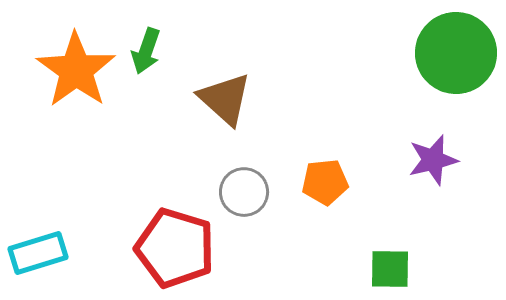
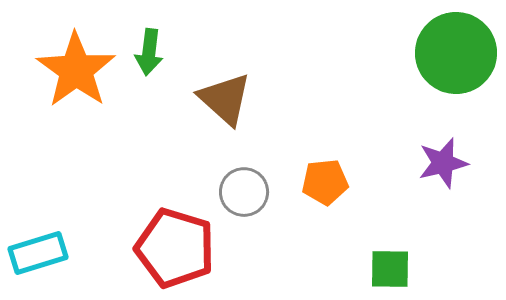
green arrow: moved 3 px right, 1 px down; rotated 12 degrees counterclockwise
purple star: moved 10 px right, 3 px down
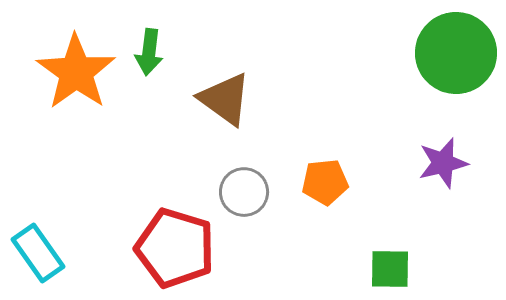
orange star: moved 2 px down
brown triangle: rotated 6 degrees counterclockwise
cyan rectangle: rotated 72 degrees clockwise
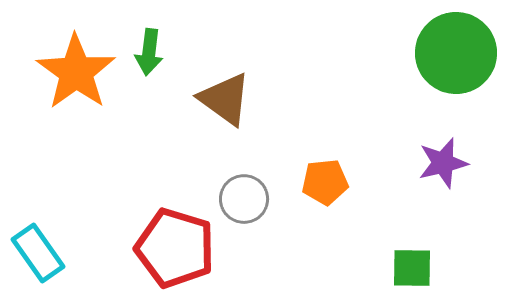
gray circle: moved 7 px down
green square: moved 22 px right, 1 px up
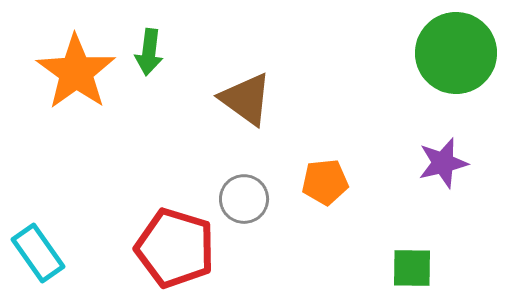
brown triangle: moved 21 px right
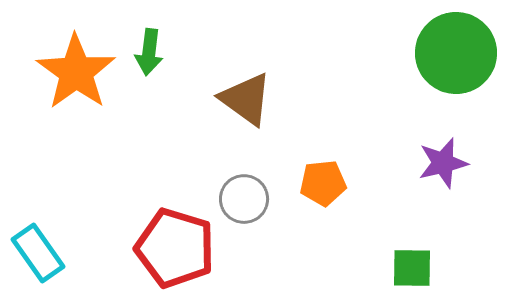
orange pentagon: moved 2 px left, 1 px down
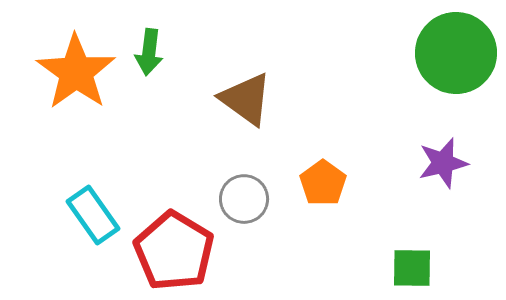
orange pentagon: rotated 30 degrees counterclockwise
red pentagon: moved 1 px left, 3 px down; rotated 14 degrees clockwise
cyan rectangle: moved 55 px right, 38 px up
